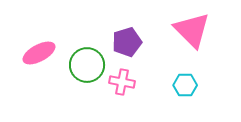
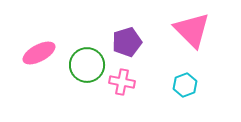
cyan hexagon: rotated 20 degrees counterclockwise
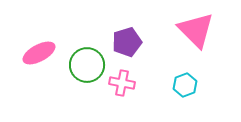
pink triangle: moved 4 px right
pink cross: moved 1 px down
